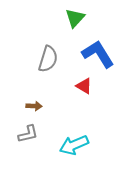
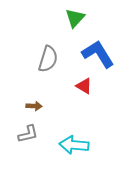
cyan arrow: rotated 28 degrees clockwise
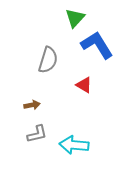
blue L-shape: moved 1 px left, 9 px up
gray semicircle: moved 1 px down
red triangle: moved 1 px up
brown arrow: moved 2 px left, 1 px up; rotated 14 degrees counterclockwise
gray L-shape: moved 9 px right
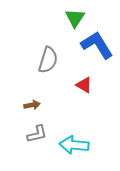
green triangle: rotated 10 degrees counterclockwise
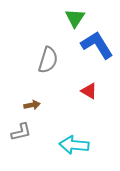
red triangle: moved 5 px right, 6 px down
gray L-shape: moved 16 px left, 2 px up
